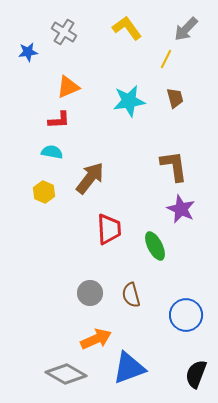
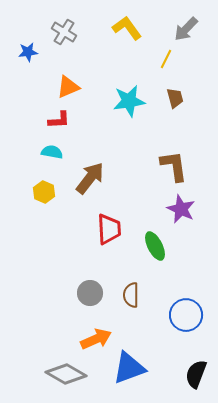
brown semicircle: rotated 15 degrees clockwise
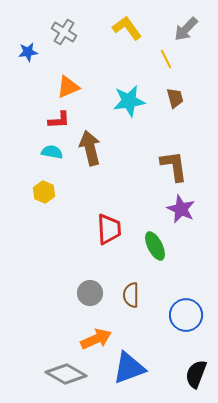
yellow line: rotated 54 degrees counterclockwise
brown arrow: moved 30 px up; rotated 52 degrees counterclockwise
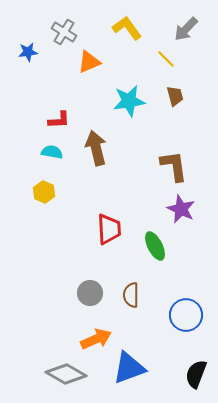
yellow line: rotated 18 degrees counterclockwise
orange triangle: moved 21 px right, 25 px up
brown trapezoid: moved 2 px up
brown arrow: moved 6 px right
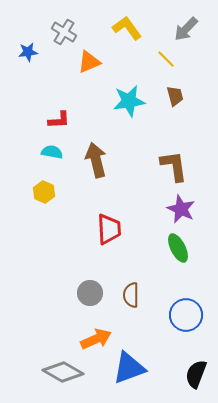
brown arrow: moved 12 px down
green ellipse: moved 23 px right, 2 px down
gray diamond: moved 3 px left, 2 px up
